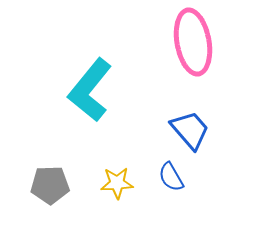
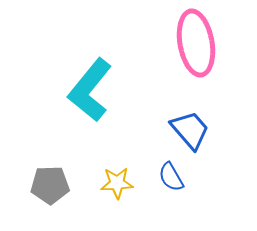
pink ellipse: moved 3 px right, 1 px down
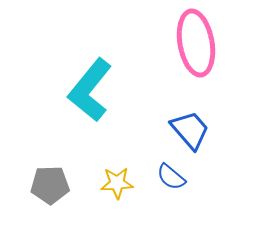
blue semicircle: rotated 20 degrees counterclockwise
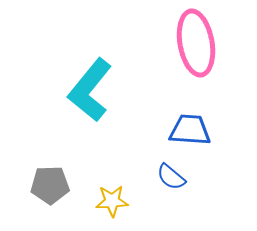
blue trapezoid: rotated 45 degrees counterclockwise
yellow star: moved 5 px left, 18 px down
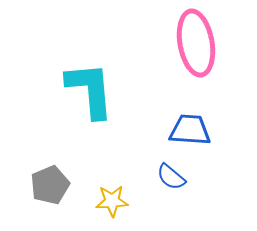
cyan L-shape: rotated 136 degrees clockwise
gray pentagon: rotated 21 degrees counterclockwise
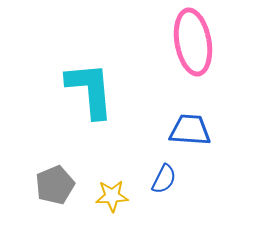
pink ellipse: moved 3 px left, 1 px up
blue semicircle: moved 7 px left, 2 px down; rotated 104 degrees counterclockwise
gray pentagon: moved 5 px right
yellow star: moved 5 px up
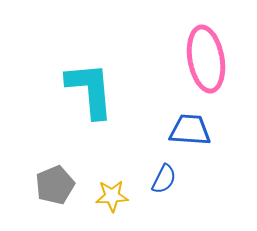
pink ellipse: moved 13 px right, 17 px down
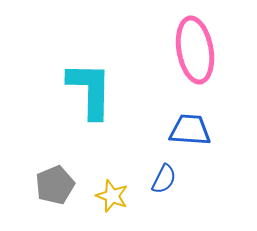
pink ellipse: moved 11 px left, 9 px up
cyan L-shape: rotated 6 degrees clockwise
yellow star: rotated 24 degrees clockwise
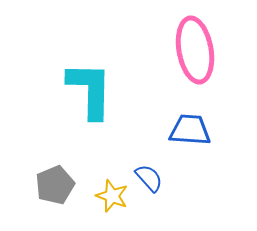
blue semicircle: moved 15 px left, 1 px up; rotated 68 degrees counterclockwise
